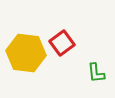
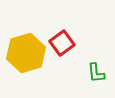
yellow hexagon: rotated 24 degrees counterclockwise
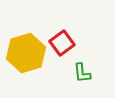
green L-shape: moved 14 px left
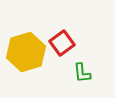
yellow hexagon: moved 1 px up
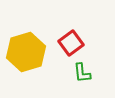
red square: moved 9 px right
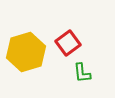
red square: moved 3 px left
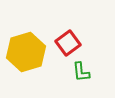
green L-shape: moved 1 px left, 1 px up
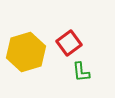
red square: moved 1 px right
